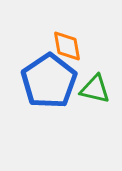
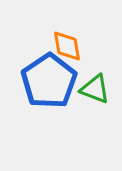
green triangle: rotated 8 degrees clockwise
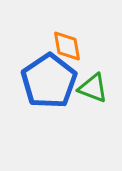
green triangle: moved 2 px left, 1 px up
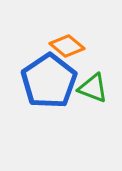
orange diamond: rotated 40 degrees counterclockwise
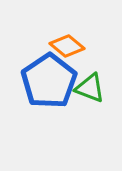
green triangle: moved 3 px left
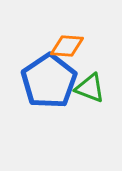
orange diamond: rotated 36 degrees counterclockwise
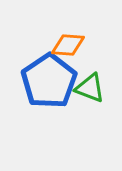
orange diamond: moved 1 px right, 1 px up
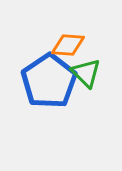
green triangle: moved 4 px left, 15 px up; rotated 24 degrees clockwise
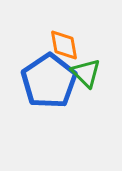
orange diamond: moved 4 px left; rotated 76 degrees clockwise
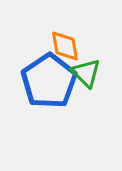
orange diamond: moved 1 px right, 1 px down
